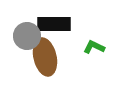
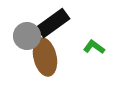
black rectangle: moved 1 px left, 1 px up; rotated 36 degrees counterclockwise
green L-shape: rotated 10 degrees clockwise
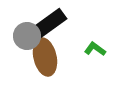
black rectangle: moved 3 px left
green L-shape: moved 1 px right, 2 px down
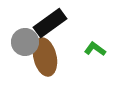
gray circle: moved 2 px left, 6 px down
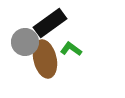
green L-shape: moved 24 px left
brown ellipse: moved 2 px down
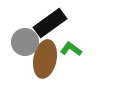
brown ellipse: rotated 24 degrees clockwise
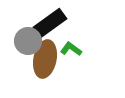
gray circle: moved 3 px right, 1 px up
